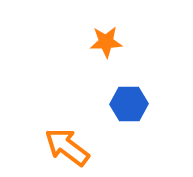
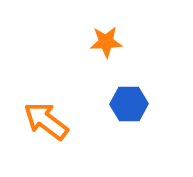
orange arrow: moved 21 px left, 26 px up
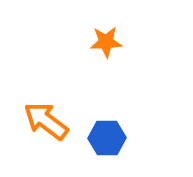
blue hexagon: moved 22 px left, 34 px down
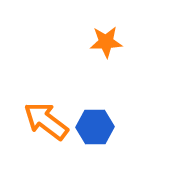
blue hexagon: moved 12 px left, 11 px up
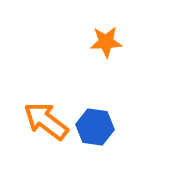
blue hexagon: rotated 9 degrees clockwise
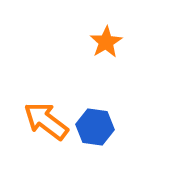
orange star: rotated 28 degrees counterclockwise
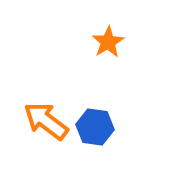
orange star: moved 2 px right
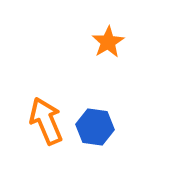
orange arrow: rotated 30 degrees clockwise
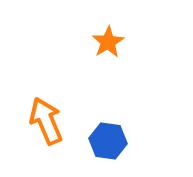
blue hexagon: moved 13 px right, 14 px down
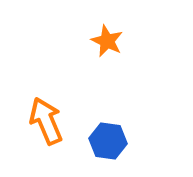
orange star: moved 1 px left, 1 px up; rotated 16 degrees counterclockwise
